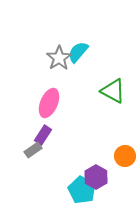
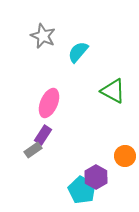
gray star: moved 16 px left, 22 px up; rotated 15 degrees counterclockwise
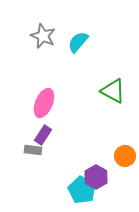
cyan semicircle: moved 10 px up
pink ellipse: moved 5 px left
gray rectangle: rotated 42 degrees clockwise
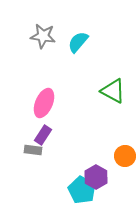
gray star: rotated 15 degrees counterclockwise
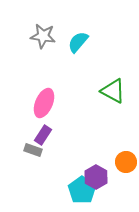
gray rectangle: rotated 12 degrees clockwise
orange circle: moved 1 px right, 6 px down
cyan pentagon: rotated 8 degrees clockwise
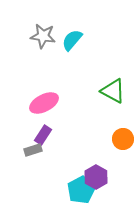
cyan semicircle: moved 6 px left, 2 px up
pink ellipse: rotated 40 degrees clockwise
gray rectangle: rotated 36 degrees counterclockwise
orange circle: moved 3 px left, 23 px up
cyan pentagon: moved 1 px left; rotated 8 degrees clockwise
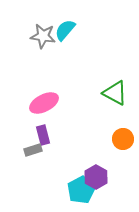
cyan semicircle: moved 7 px left, 10 px up
green triangle: moved 2 px right, 2 px down
purple rectangle: rotated 48 degrees counterclockwise
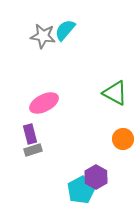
purple rectangle: moved 13 px left, 1 px up
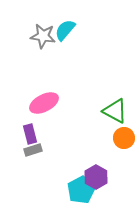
green triangle: moved 18 px down
orange circle: moved 1 px right, 1 px up
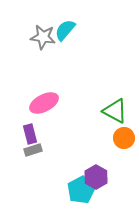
gray star: moved 1 px down
